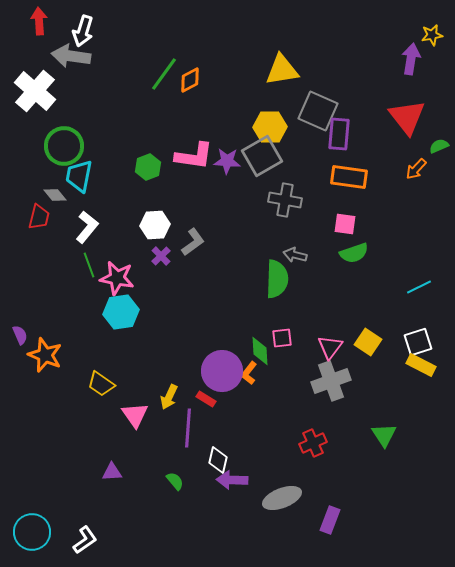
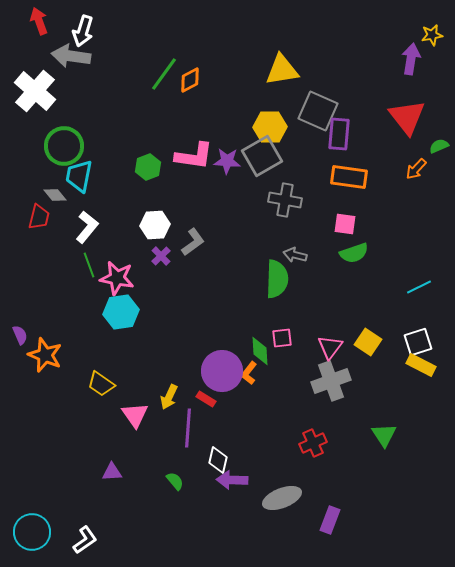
red arrow at (39, 21): rotated 16 degrees counterclockwise
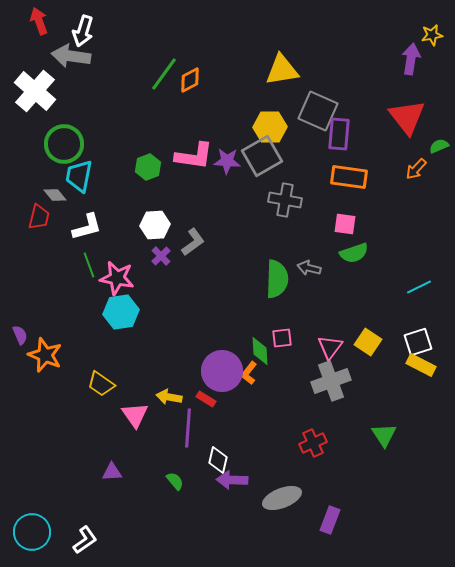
green circle at (64, 146): moved 2 px up
white L-shape at (87, 227): rotated 36 degrees clockwise
gray arrow at (295, 255): moved 14 px right, 13 px down
yellow arrow at (169, 397): rotated 75 degrees clockwise
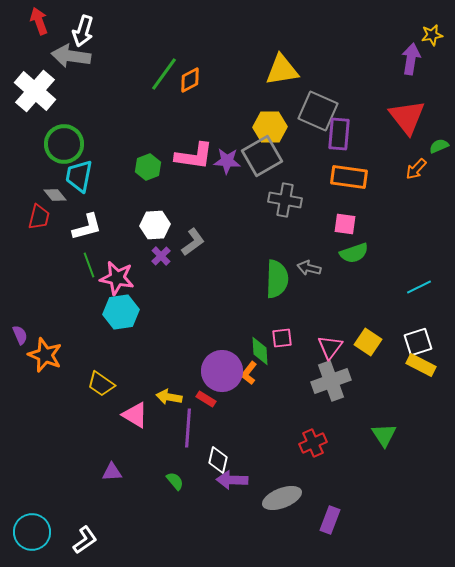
pink triangle at (135, 415): rotated 24 degrees counterclockwise
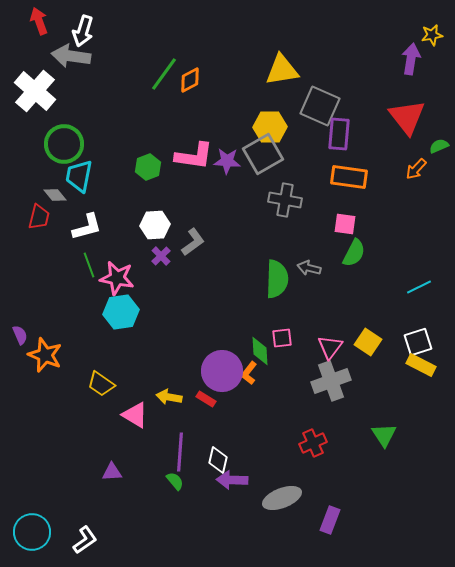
gray square at (318, 111): moved 2 px right, 5 px up
gray square at (262, 156): moved 1 px right, 2 px up
green semicircle at (354, 253): rotated 44 degrees counterclockwise
purple line at (188, 428): moved 8 px left, 24 px down
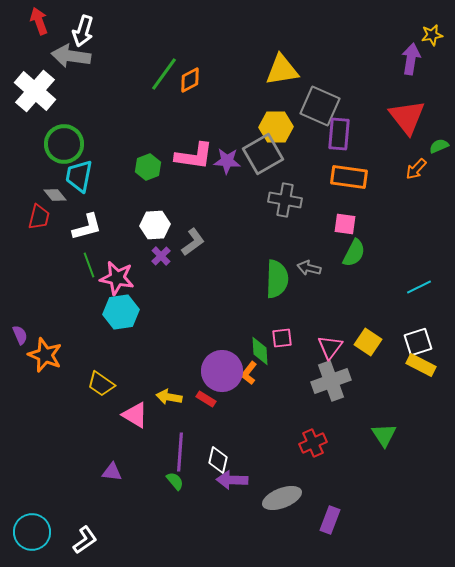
yellow hexagon at (270, 127): moved 6 px right
purple triangle at (112, 472): rotated 10 degrees clockwise
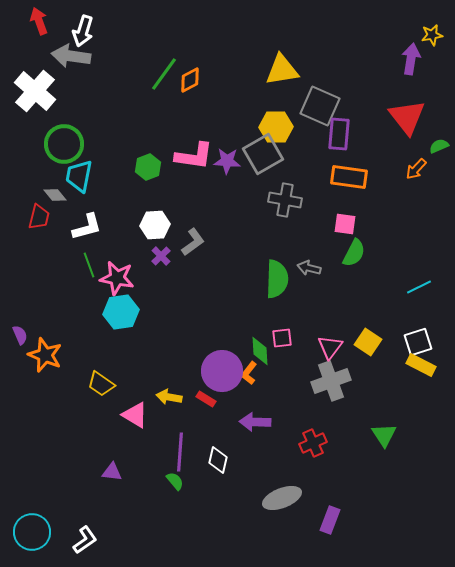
purple arrow at (232, 480): moved 23 px right, 58 px up
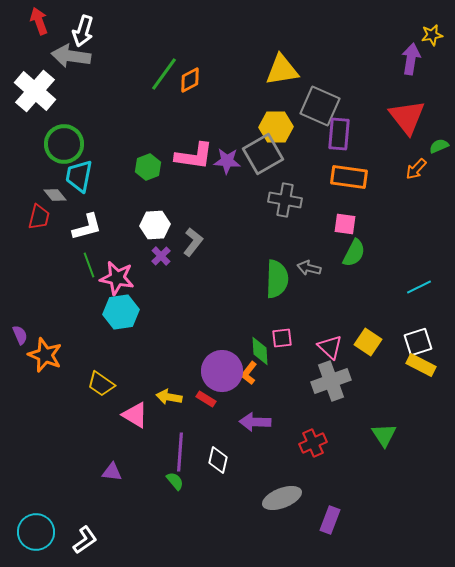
gray L-shape at (193, 242): rotated 16 degrees counterclockwise
pink triangle at (330, 347): rotated 24 degrees counterclockwise
cyan circle at (32, 532): moved 4 px right
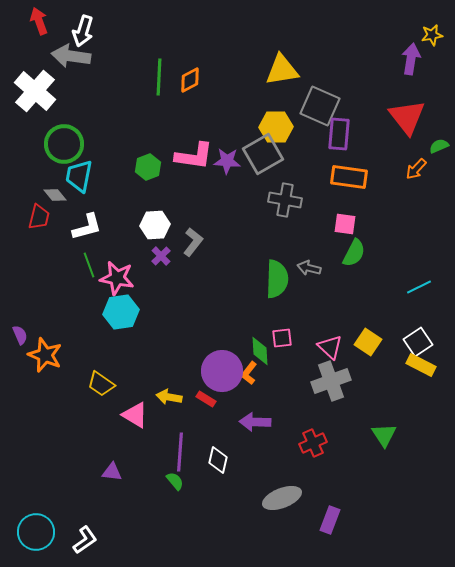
green line at (164, 74): moved 5 px left, 3 px down; rotated 33 degrees counterclockwise
white square at (418, 342): rotated 16 degrees counterclockwise
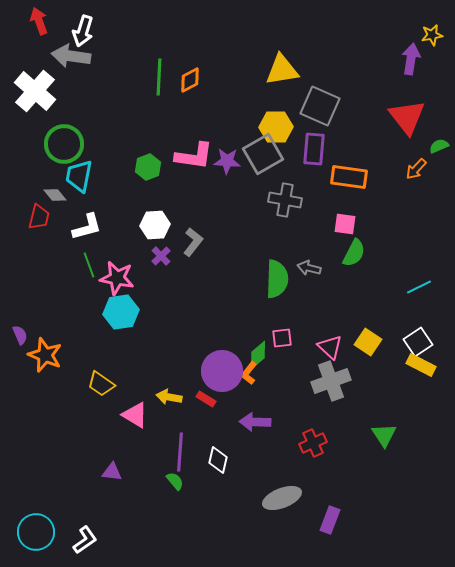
purple rectangle at (339, 134): moved 25 px left, 15 px down
green diamond at (260, 351): moved 2 px left, 4 px down; rotated 52 degrees clockwise
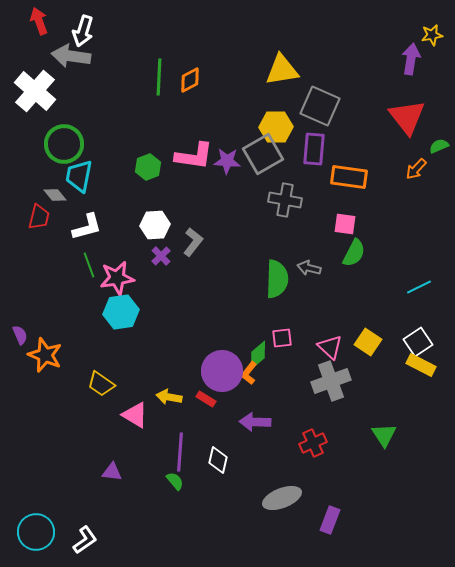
pink star at (117, 278): rotated 20 degrees counterclockwise
